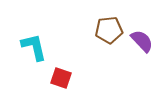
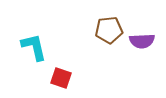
purple semicircle: rotated 130 degrees clockwise
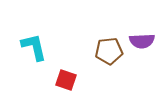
brown pentagon: moved 21 px down
red square: moved 5 px right, 2 px down
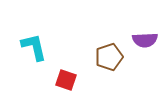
purple semicircle: moved 3 px right, 1 px up
brown pentagon: moved 6 px down; rotated 12 degrees counterclockwise
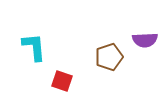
cyan L-shape: rotated 8 degrees clockwise
red square: moved 4 px left, 1 px down
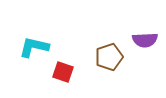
cyan L-shape: rotated 72 degrees counterclockwise
red square: moved 1 px right, 9 px up
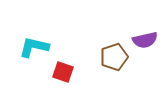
purple semicircle: rotated 10 degrees counterclockwise
brown pentagon: moved 5 px right
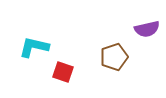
purple semicircle: moved 2 px right, 11 px up
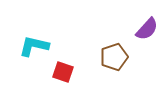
purple semicircle: rotated 35 degrees counterclockwise
cyan L-shape: moved 1 px up
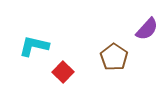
brown pentagon: rotated 20 degrees counterclockwise
red square: rotated 25 degrees clockwise
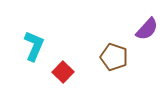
cyan L-shape: rotated 100 degrees clockwise
brown pentagon: rotated 16 degrees counterclockwise
